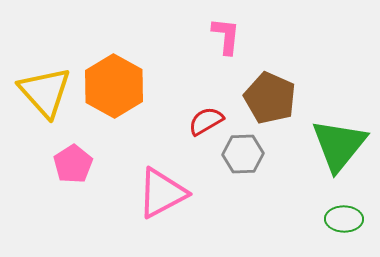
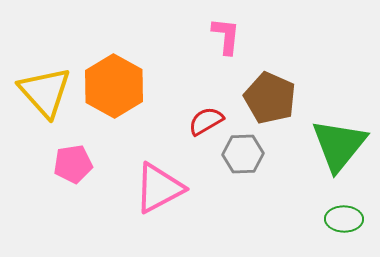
pink pentagon: rotated 24 degrees clockwise
pink triangle: moved 3 px left, 5 px up
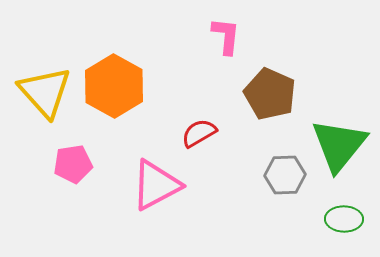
brown pentagon: moved 4 px up
red semicircle: moved 7 px left, 12 px down
gray hexagon: moved 42 px right, 21 px down
pink triangle: moved 3 px left, 3 px up
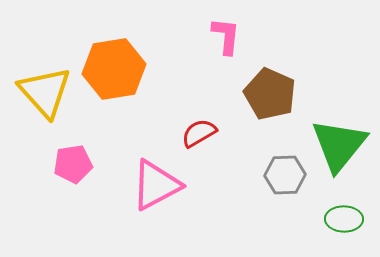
orange hexagon: moved 17 px up; rotated 22 degrees clockwise
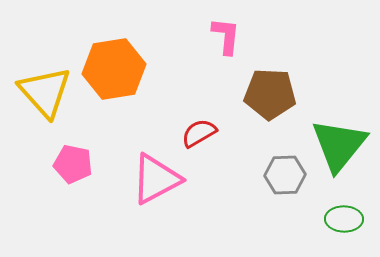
brown pentagon: rotated 21 degrees counterclockwise
pink pentagon: rotated 21 degrees clockwise
pink triangle: moved 6 px up
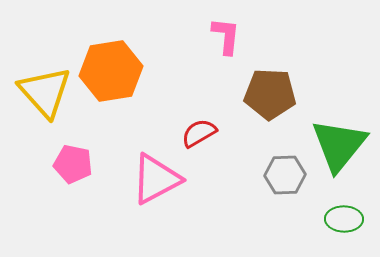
orange hexagon: moved 3 px left, 2 px down
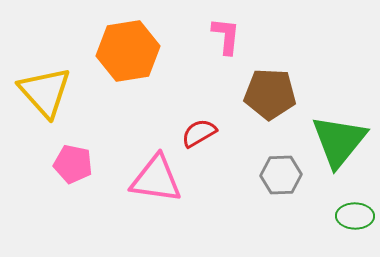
orange hexagon: moved 17 px right, 20 px up
green triangle: moved 4 px up
gray hexagon: moved 4 px left
pink triangle: rotated 36 degrees clockwise
green ellipse: moved 11 px right, 3 px up
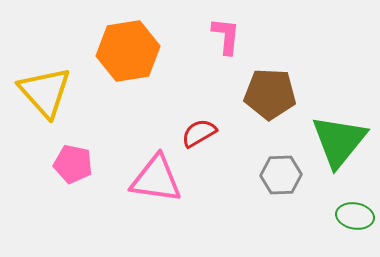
green ellipse: rotated 9 degrees clockwise
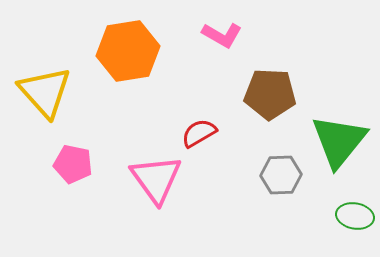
pink L-shape: moved 4 px left, 1 px up; rotated 114 degrees clockwise
pink triangle: rotated 46 degrees clockwise
